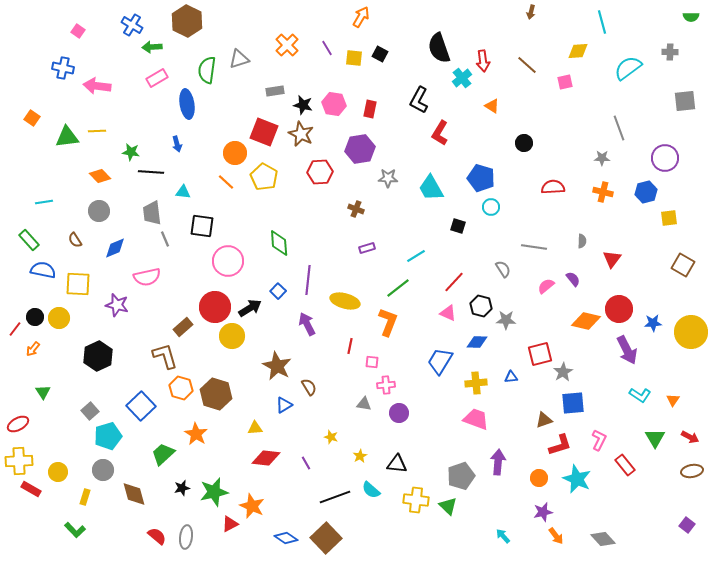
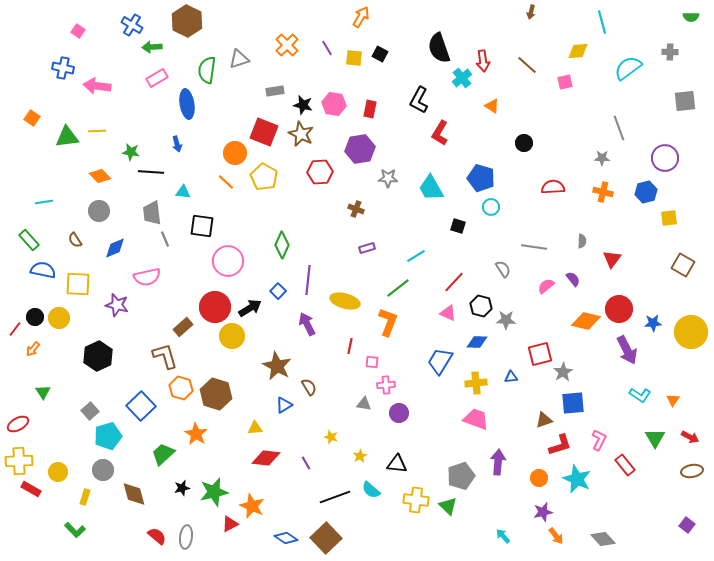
green diamond at (279, 243): moved 3 px right, 2 px down; rotated 28 degrees clockwise
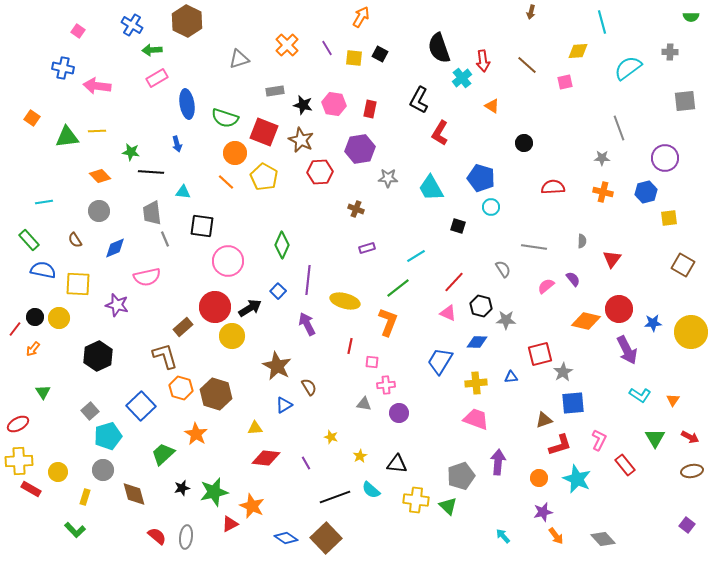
green arrow at (152, 47): moved 3 px down
green semicircle at (207, 70): moved 18 px right, 48 px down; rotated 80 degrees counterclockwise
brown star at (301, 134): moved 6 px down
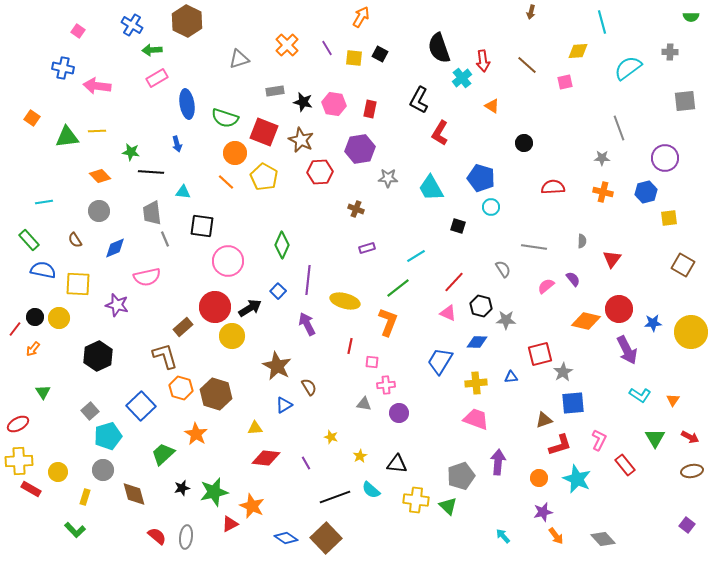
black star at (303, 105): moved 3 px up
